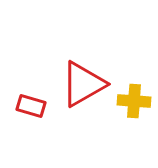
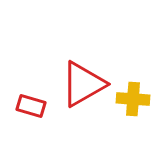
yellow cross: moved 1 px left, 2 px up
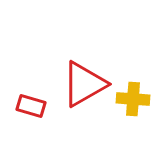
red triangle: moved 1 px right
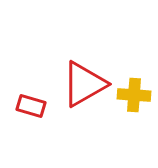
yellow cross: moved 1 px right, 4 px up
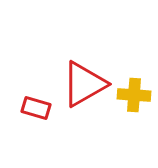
red rectangle: moved 5 px right, 2 px down
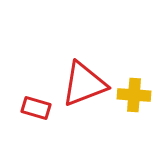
red triangle: rotated 9 degrees clockwise
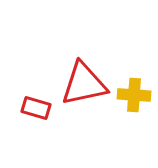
red triangle: rotated 9 degrees clockwise
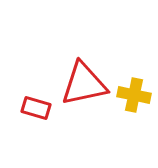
yellow cross: rotated 8 degrees clockwise
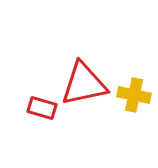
red rectangle: moved 6 px right
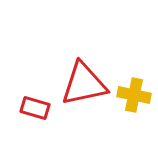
red rectangle: moved 7 px left
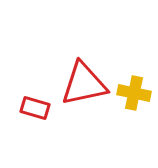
yellow cross: moved 2 px up
